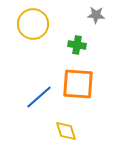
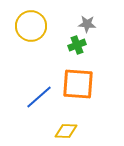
gray star: moved 9 px left, 9 px down
yellow circle: moved 2 px left, 2 px down
green cross: rotated 30 degrees counterclockwise
yellow diamond: rotated 70 degrees counterclockwise
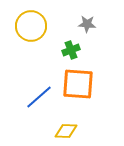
green cross: moved 6 px left, 5 px down
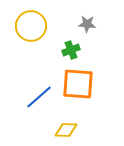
yellow diamond: moved 1 px up
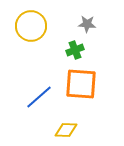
green cross: moved 4 px right
orange square: moved 3 px right
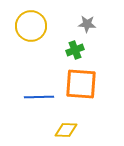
blue line: rotated 40 degrees clockwise
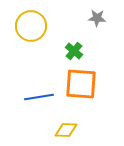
gray star: moved 10 px right, 6 px up
green cross: moved 1 px left, 1 px down; rotated 30 degrees counterclockwise
blue line: rotated 8 degrees counterclockwise
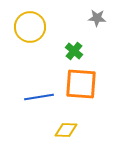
yellow circle: moved 1 px left, 1 px down
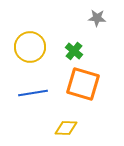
yellow circle: moved 20 px down
orange square: moved 2 px right; rotated 12 degrees clockwise
blue line: moved 6 px left, 4 px up
yellow diamond: moved 2 px up
